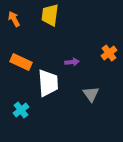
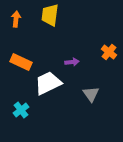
orange arrow: moved 2 px right; rotated 35 degrees clockwise
orange cross: moved 1 px up; rotated 14 degrees counterclockwise
white trapezoid: rotated 112 degrees counterclockwise
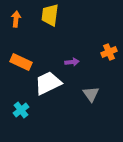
orange cross: rotated 28 degrees clockwise
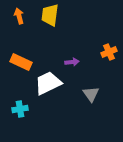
orange arrow: moved 3 px right, 3 px up; rotated 21 degrees counterclockwise
cyan cross: moved 1 px left, 1 px up; rotated 28 degrees clockwise
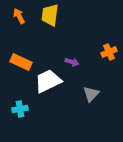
orange arrow: rotated 14 degrees counterclockwise
purple arrow: rotated 24 degrees clockwise
white trapezoid: moved 2 px up
gray triangle: rotated 18 degrees clockwise
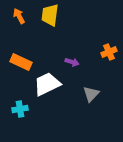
white trapezoid: moved 1 px left, 3 px down
